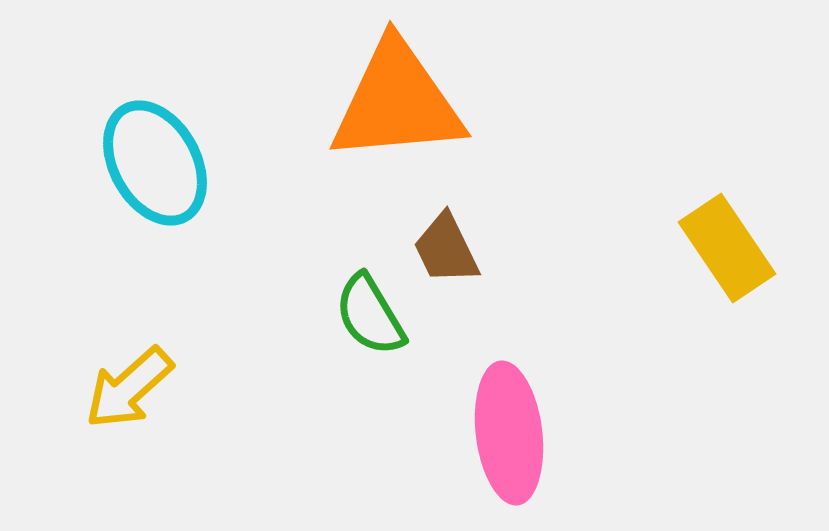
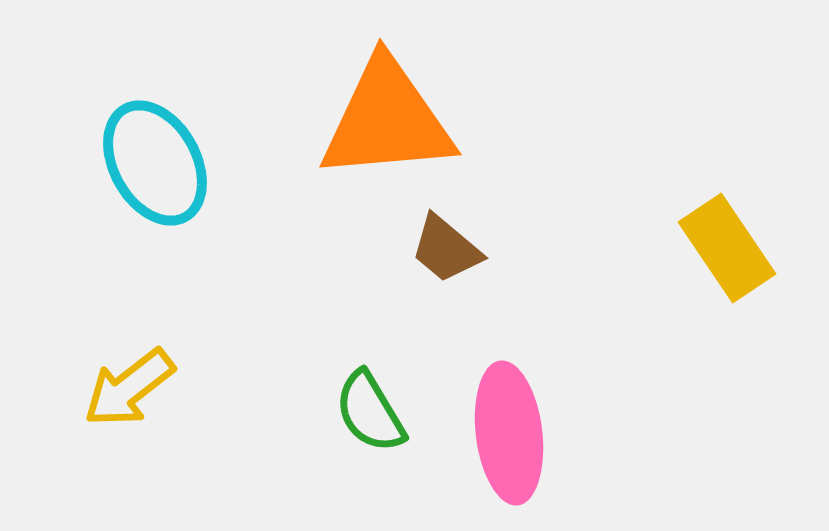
orange triangle: moved 10 px left, 18 px down
brown trapezoid: rotated 24 degrees counterclockwise
green semicircle: moved 97 px down
yellow arrow: rotated 4 degrees clockwise
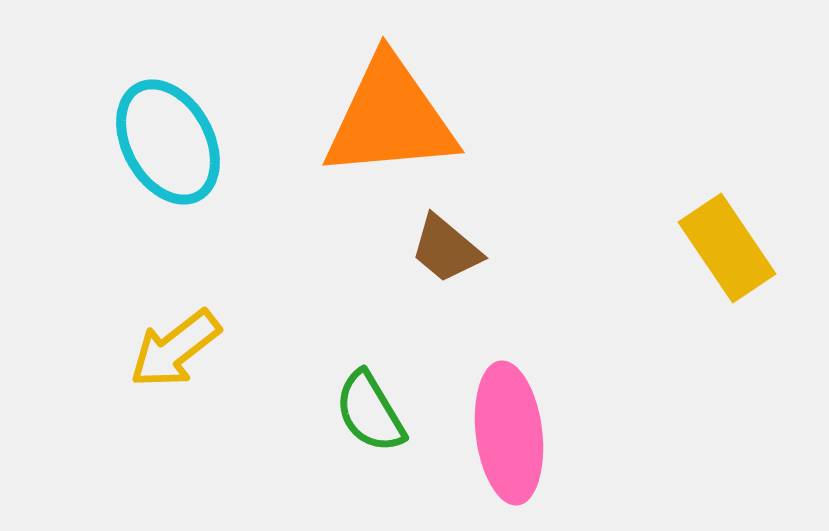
orange triangle: moved 3 px right, 2 px up
cyan ellipse: moved 13 px right, 21 px up
yellow arrow: moved 46 px right, 39 px up
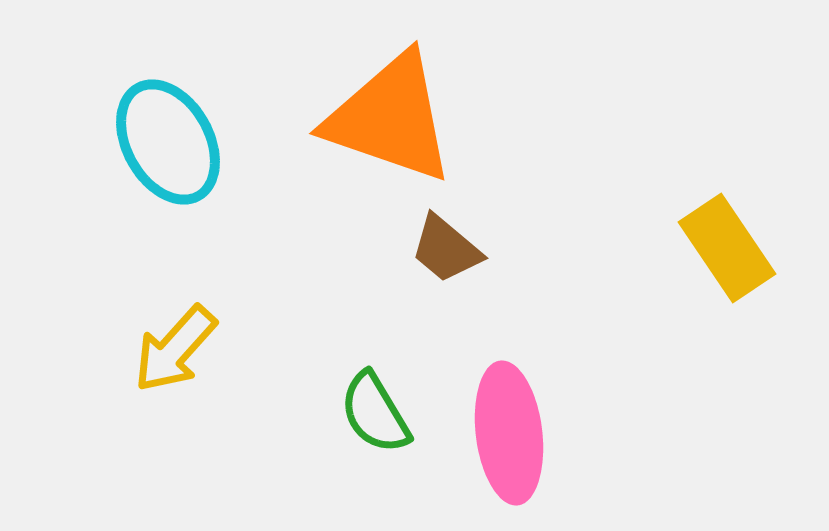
orange triangle: rotated 24 degrees clockwise
yellow arrow: rotated 10 degrees counterclockwise
green semicircle: moved 5 px right, 1 px down
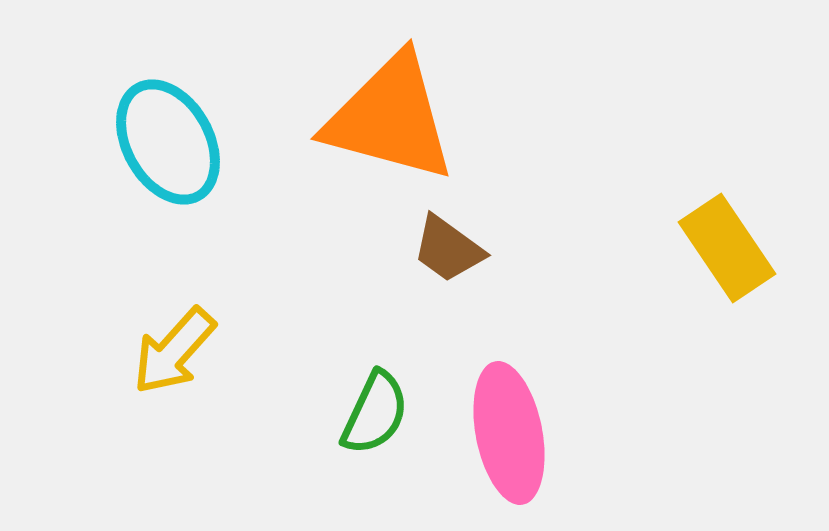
orange triangle: rotated 4 degrees counterclockwise
brown trapezoid: moved 2 px right; rotated 4 degrees counterclockwise
yellow arrow: moved 1 px left, 2 px down
green semicircle: rotated 124 degrees counterclockwise
pink ellipse: rotated 4 degrees counterclockwise
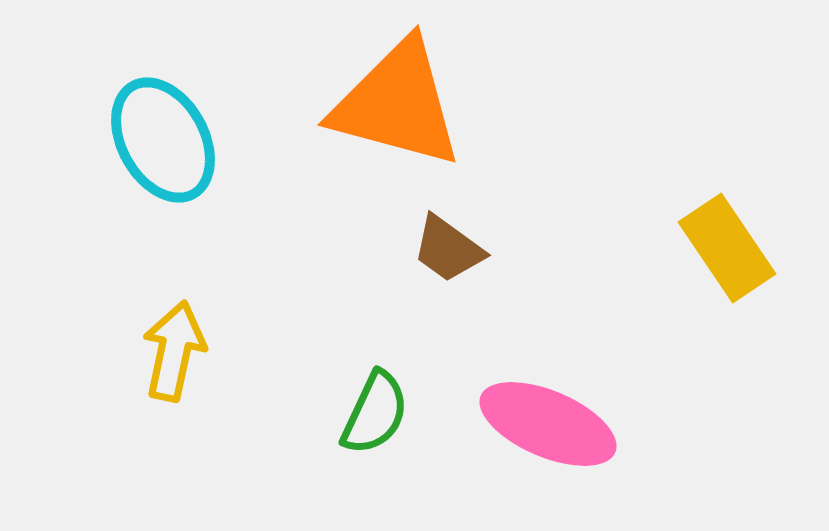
orange triangle: moved 7 px right, 14 px up
cyan ellipse: moved 5 px left, 2 px up
yellow arrow: rotated 150 degrees clockwise
pink ellipse: moved 39 px right, 9 px up; rotated 56 degrees counterclockwise
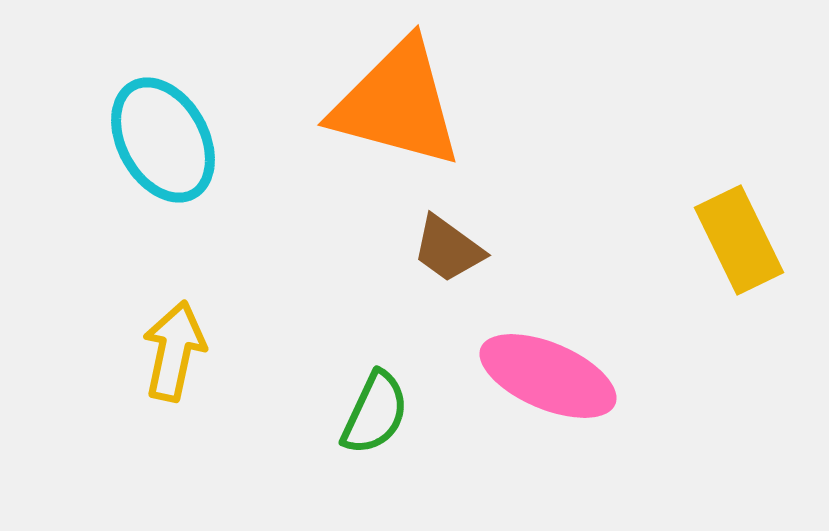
yellow rectangle: moved 12 px right, 8 px up; rotated 8 degrees clockwise
pink ellipse: moved 48 px up
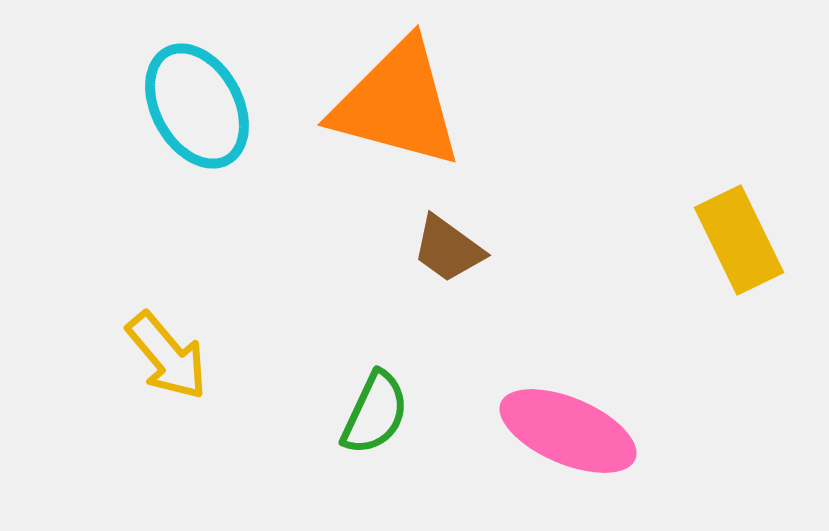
cyan ellipse: moved 34 px right, 34 px up
yellow arrow: moved 7 px left, 5 px down; rotated 128 degrees clockwise
pink ellipse: moved 20 px right, 55 px down
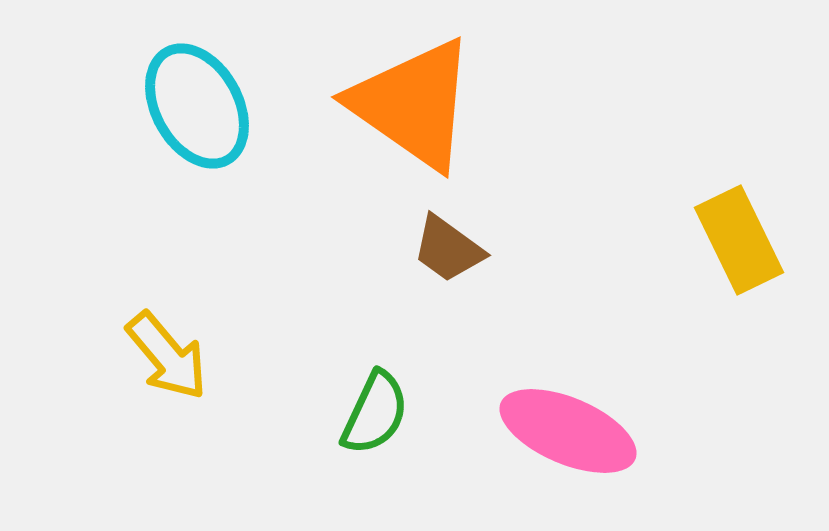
orange triangle: moved 16 px right; rotated 20 degrees clockwise
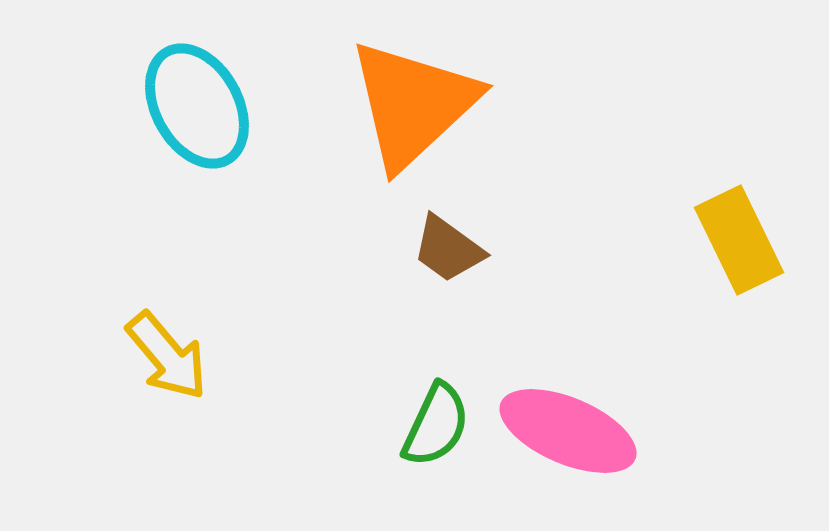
orange triangle: rotated 42 degrees clockwise
green semicircle: moved 61 px right, 12 px down
